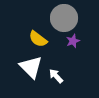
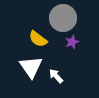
gray circle: moved 1 px left
purple star: moved 1 px left, 1 px down
white triangle: rotated 10 degrees clockwise
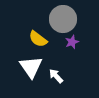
gray circle: moved 1 px down
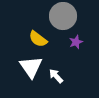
gray circle: moved 3 px up
purple star: moved 4 px right
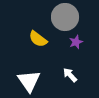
gray circle: moved 2 px right, 1 px down
white triangle: moved 2 px left, 14 px down
white arrow: moved 14 px right, 1 px up
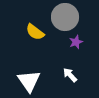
yellow semicircle: moved 3 px left, 7 px up
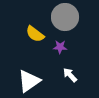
yellow semicircle: moved 2 px down
purple star: moved 16 px left, 5 px down; rotated 24 degrees clockwise
white triangle: rotated 30 degrees clockwise
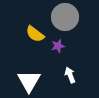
purple star: moved 2 px left, 1 px up; rotated 16 degrees counterclockwise
white arrow: rotated 21 degrees clockwise
white triangle: rotated 25 degrees counterclockwise
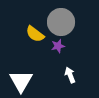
gray circle: moved 4 px left, 5 px down
white triangle: moved 8 px left
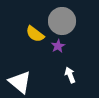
gray circle: moved 1 px right, 1 px up
purple star: rotated 16 degrees counterclockwise
white triangle: moved 1 px left, 1 px down; rotated 20 degrees counterclockwise
